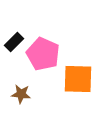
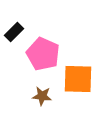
black rectangle: moved 10 px up
brown star: moved 21 px right, 2 px down
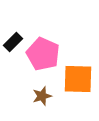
black rectangle: moved 1 px left, 10 px down
brown star: rotated 24 degrees counterclockwise
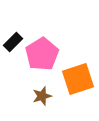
pink pentagon: moved 1 px left; rotated 16 degrees clockwise
orange square: rotated 20 degrees counterclockwise
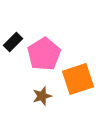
pink pentagon: moved 2 px right
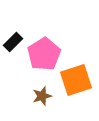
orange square: moved 2 px left, 1 px down
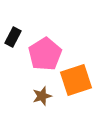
black rectangle: moved 5 px up; rotated 18 degrees counterclockwise
pink pentagon: moved 1 px right
